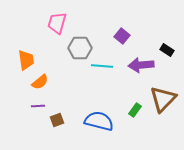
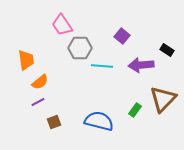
pink trapezoid: moved 5 px right, 2 px down; rotated 50 degrees counterclockwise
purple line: moved 4 px up; rotated 24 degrees counterclockwise
brown square: moved 3 px left, 2 px down
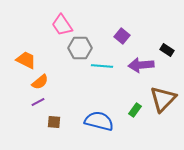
orange trapezoid: rotated 55 degrees counterclockwise
brown square: rotated 24 degrees clockwise
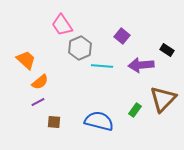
gray hexagon: rotated 25 degrees counterclockwise
orange trapezoid: rotated 15 degrees clockwise
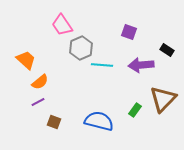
purple square: moved 7 px right, 4 px up; rotated 21 degrees counterclockwise
gray hexagon: moved 1 px right
cyan line: moved 1 px up
brown square: rotated 16 degrees clockwise
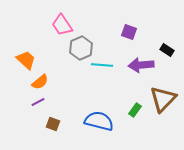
brown square: moved 1 px left, 2 px down
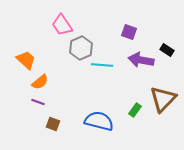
purple arrow: moved 5 px up; rotated 15 degrees clockwise
purple line: rotated 48 degrees clockwise
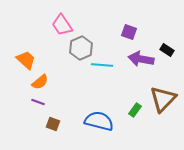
purple arrow: moved 1 px up
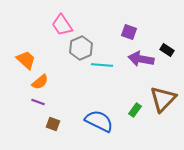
blue semicircle: rotated 12 degrees clockwise
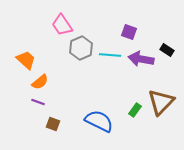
cyan line: moved 8 px right, 10 px up
brown triangle: moved 2 px left, 3 px down
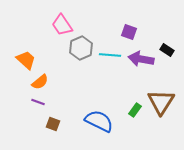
brown triangle: rotated 12 degrees counterclockwise
